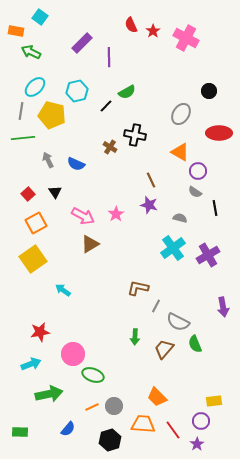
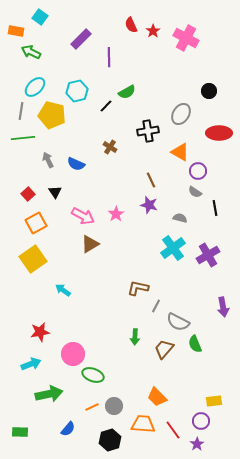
purple rectangle at (82, 43): moved 1 px left, 4 px up
black cross at (135, 135): moved 13 px right, 4 px up; rotated 20 degrees counterclockwise
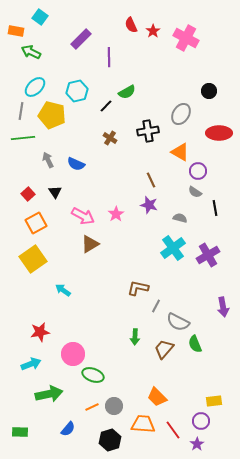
brown cross at (110, 147): moved 9 px up
